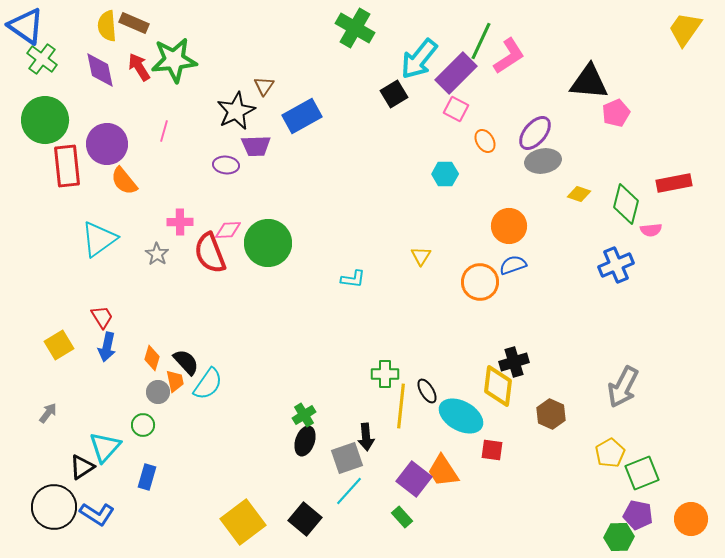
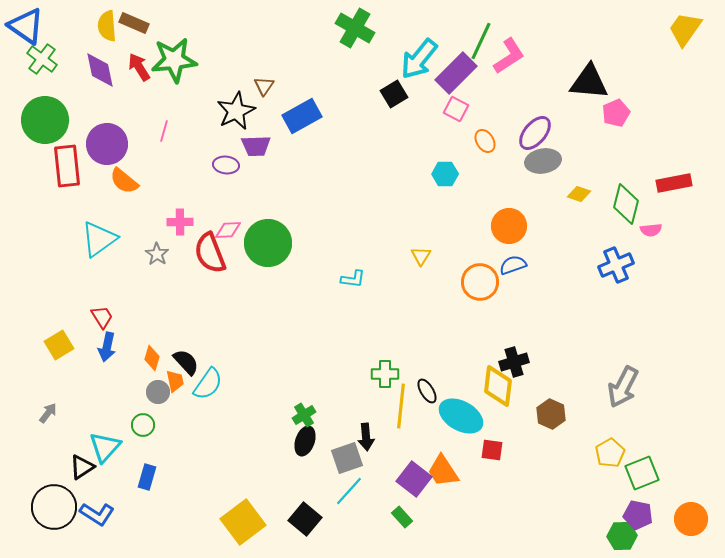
orange semicircle at (124, 181): rotated 12 degrees counterclockwise
green hexagon at (619, 537): moved 3 px right, 1 px up
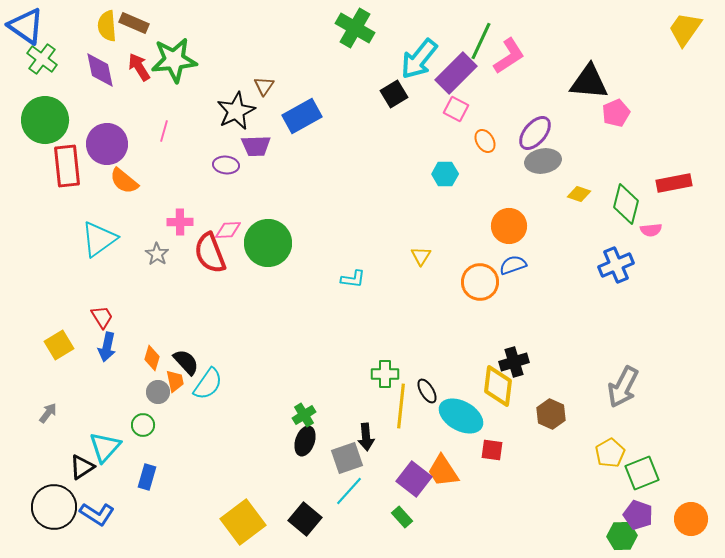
purple pentagon at (638, 515): rotated 8 degrees clockwise
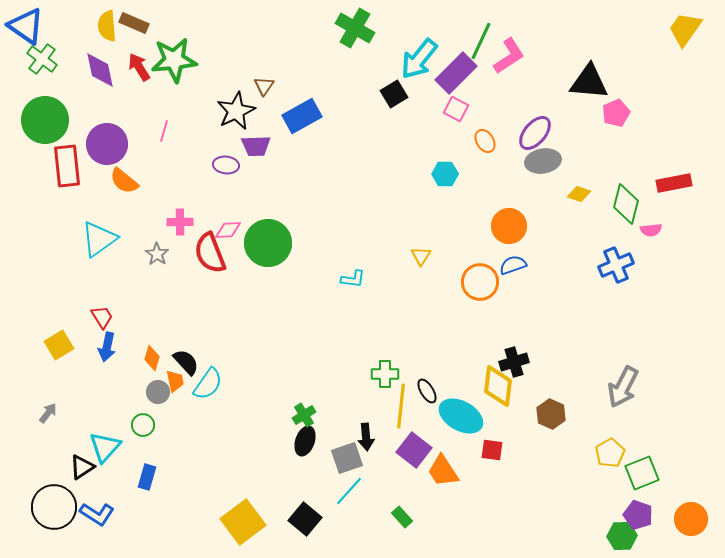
purple square at (414, 479): moved 29 px up
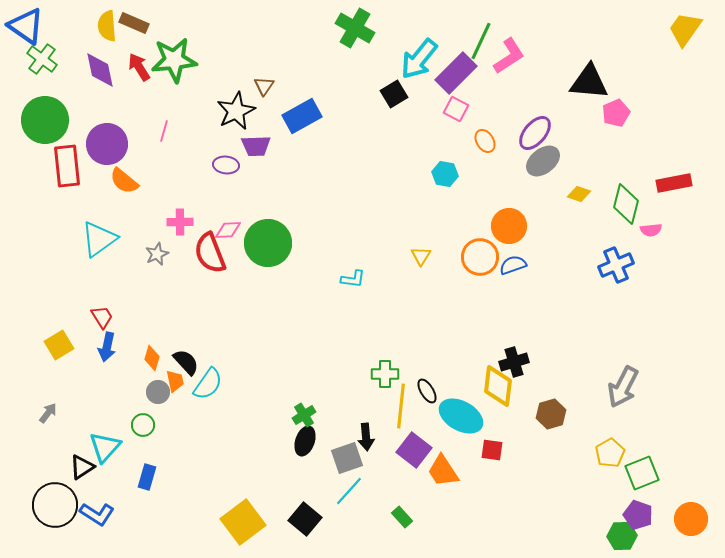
gray ellipse at (543, 161): rotated 28 degrees counterclockwise
cyan hexagon at (445, 174): rotated 10 degrees clockwise
gray star at (157, 254): rotated 15 degrees clockwise
orange circle at (480, 282): moved 25 px up
brown hexagon at (551, 414): rotated 20 degrees clockwise
black circle at (54, 507): moved 1 px right, 2 px up
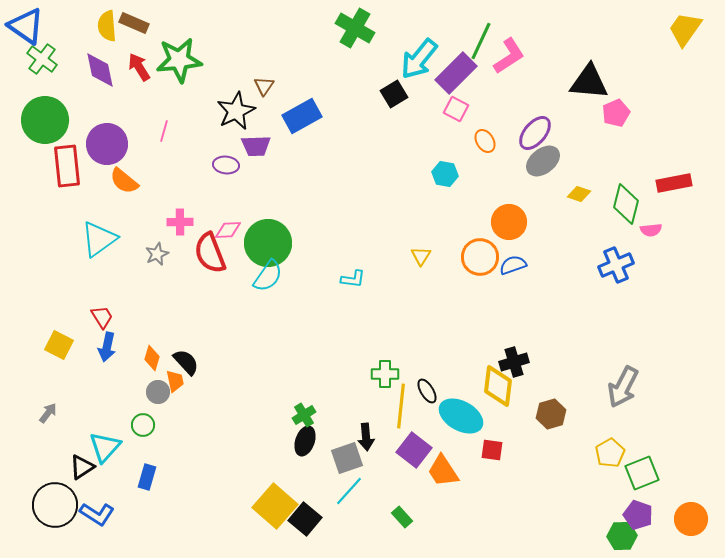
green star at (174, 60): moved 5 px right
orange circle at (509, 226): moved 4 px up
yellow square at (59, 345): rotated 32 degrees counterclockwise
cyan semicircle at (208, 384): moved 60 px right, 108 px up
yellow square at (243, 522): moved 32 px right, 16 px up; rotated 12 degrees counterclockwise
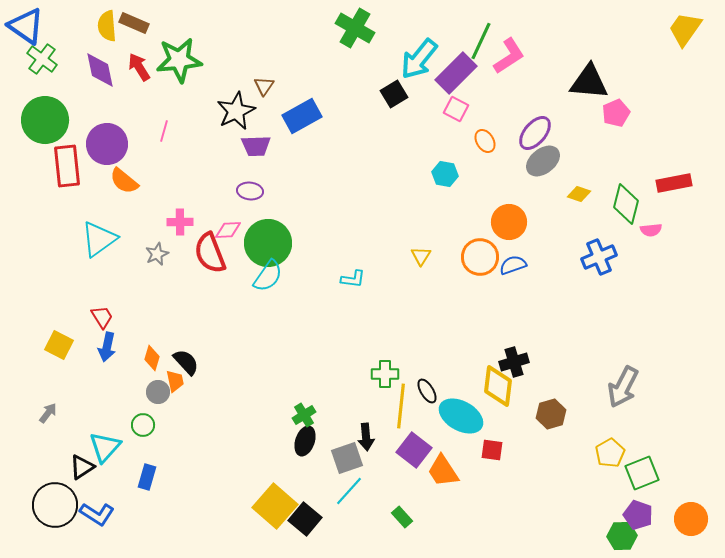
purple ellipse at (226, 165): moved 24 px right, 26 px down
blue cross at (616, 265): moved 17 px left, 8 px up
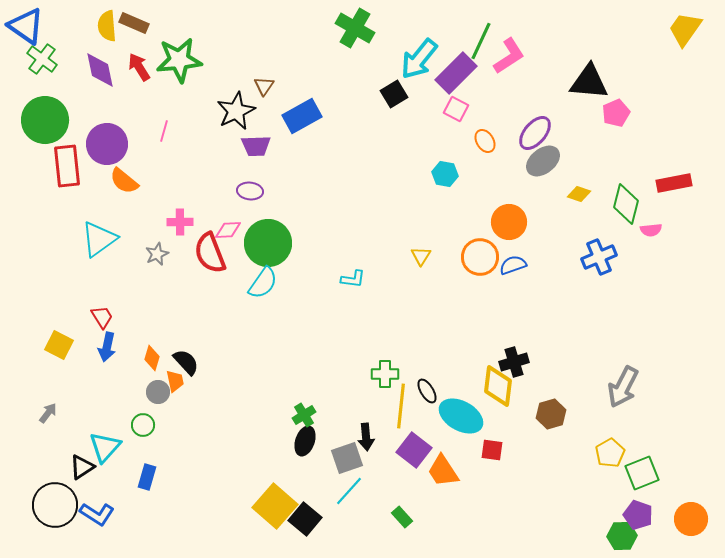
cyan semicircle at (268, 276): moved 5 px left, 7 px down
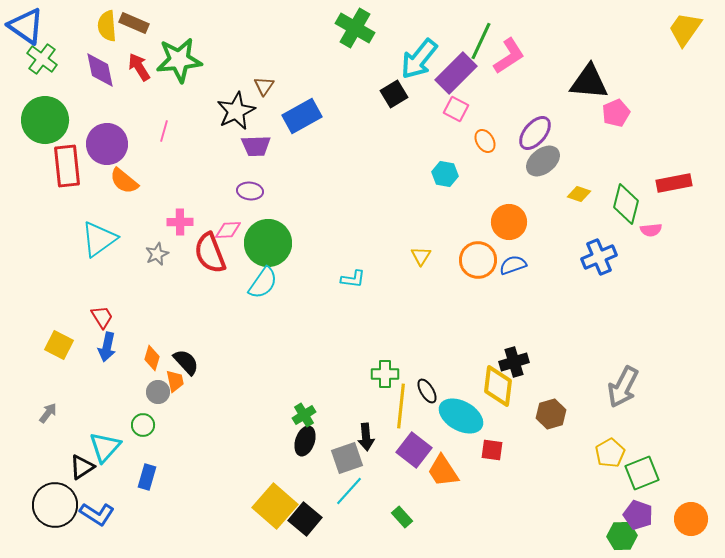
orange circle at (480, 257): moved 2 px left, 3 px down
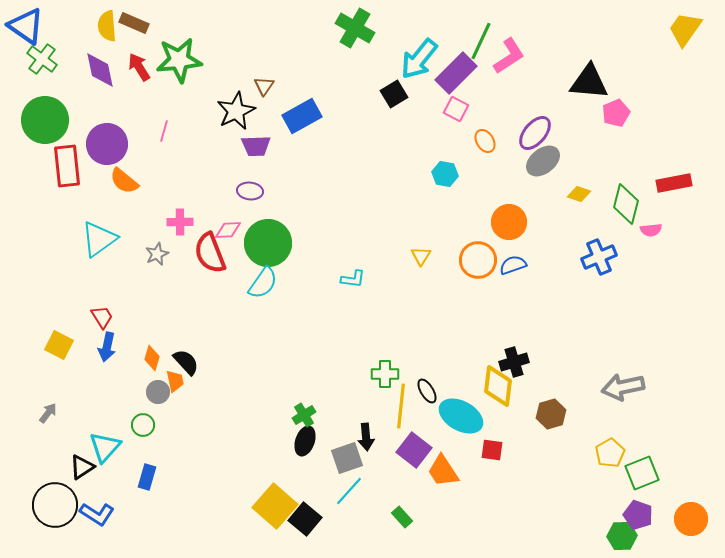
gray arrow at (623, 387): rotated 51 degrees clockwise
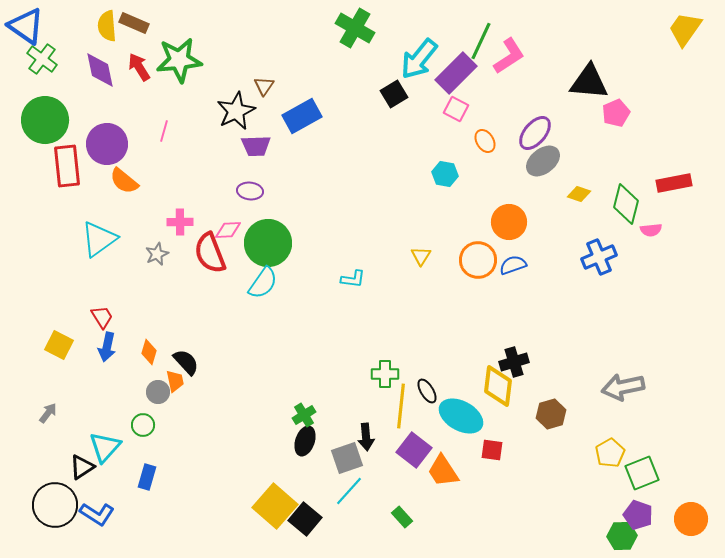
orange diamond at (152, 358): moved 3 px left, 6 px up
